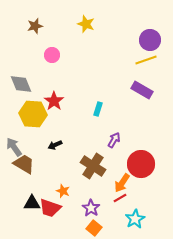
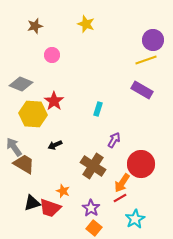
purple circle: moved 3 px right
gray diamond: rotated 45 degrees counterclockwise
black triangle: rotated 18 degrees counterclockwise
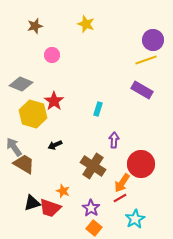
yellow hexagon: rotated 12 degrees clockwise
purple arrow: rotated 28 degrees counterclockwise
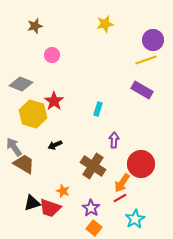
yellow star: moved 19 px right; rotated 30 degrees counterclockwise
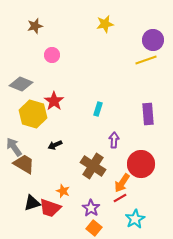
purple rectangle: moved 6 px right, 24 px down; rotated 55 degrees clockwise
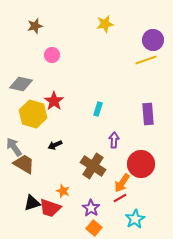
gray diamond: rotated 10 degrees counterclockwise
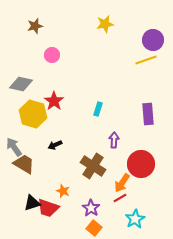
red trapezoid: moved 2 px left
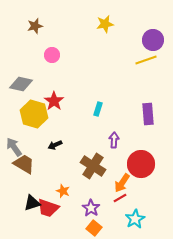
yellow hexagon: moved 1 px right
